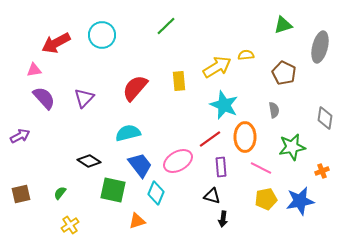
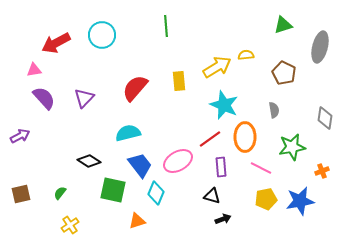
green line: rotated 50 degrees counterclockwise
black arrow: rotated 119 degrees counterclockwise
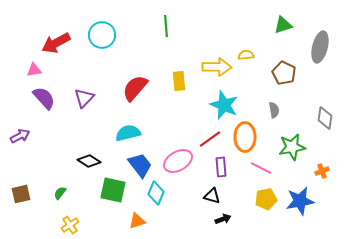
yellow arrow: rotated 32 degrees clockwise
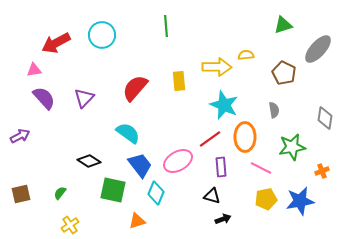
gray ellipse: moved 2 px left, 2 px down; rotated 28 degrees clockwise
cyan semicircle: rotated 50 degrees clockwise
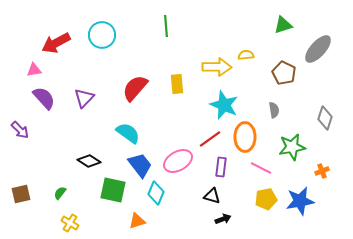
yellow rectangle: moved 2 px left, 3 px down
gray diamond: rotated 10 degrees clockwise
purple arrow: moved 6 px up; rotated 72 degrees clockwise
purple rectangle: rotated 12 degrees clockwise
yellow cross: moved 2 px up; rotated 24 degrees counterclockwise
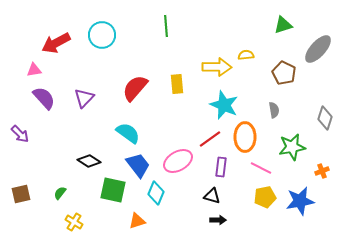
purple arrow: moved 4 px down
blue trapezoid: moved 2 px left
yellow pentagon: moved 1 px left, 2 px up
black arrow: moved 5 px left, 1 px down; rotated 21 degrees clockwise
yellow cross: moved 4 px right, 1 px up
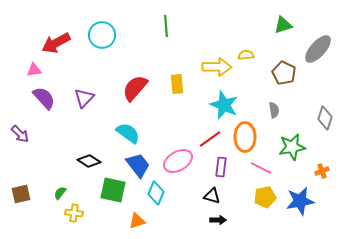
yellow cross: moved 9 px up; rotated 24 degrees counterclockwise
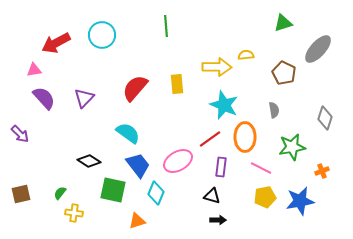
green triangle: moved 2 px up
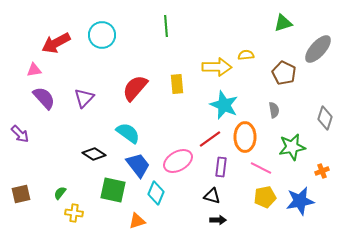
black diamond: moved 5 px right, 7 px up
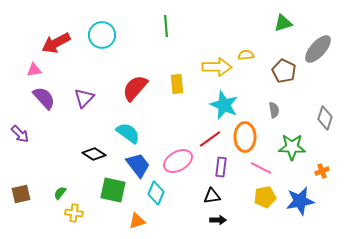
brown pentagon: moved 2 px up
green star: rotated 12 degrees clockwise
black triangle: rotated 24 degrees counterclockwise
